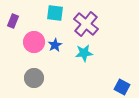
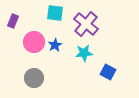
blue square: moved 14 px left, 15 px up
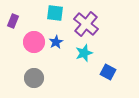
blue star: moved 1 px right, 3 px up
cyan star: rotated 12 degrees counterclockwise
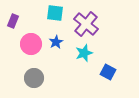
pink circle: moved 3 px left, 2 px down
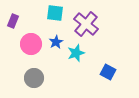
cyan star: moved 8 px left
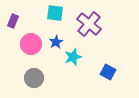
purple cross: moved 3 px right
cyan star: moved 3 px left, 4 px down
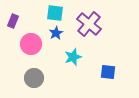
blue star: moved 9 px up
blue square: rotated 21 degrees counterclockwise
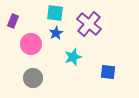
gray circle: moved 1 px left
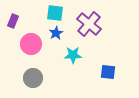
cyan star: moved 2 px up; rotated 18 degrees clockwise
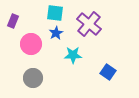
blue square: rotated 28 degrees clockwise
